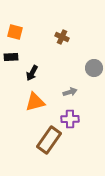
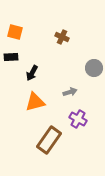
purple cross: moved 8 px right; rotated 30 degrees clockwise
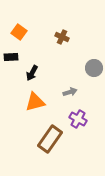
orange square: moved 4 px right; rotated 21 degrees clockwise
brown rectangle: moved 1 px right, 1 px up
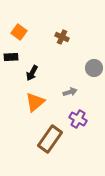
orange triangle: rotated 25 degrees counterclockwise
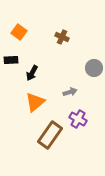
black rectangle: moved 3 px down
brown rectangle: moved 4 px up
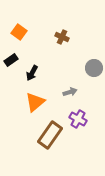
black rectangle: rotated 32 degrees counterclockwise
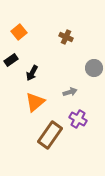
orange square: rotated 14 degrees clockwise
brown cross: moved 4 px right
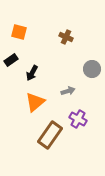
orange square: rotated 35 degrees counterclockwise
gray circle: moved 2 px left, 1 px down
gray arrow: moved 2 px left, 1 px up
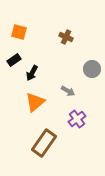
black rectangle: moved 3 px right
gray arrow: rotated 48 degrees clockwise
purple cross: moved 1 px left; rotated 24 degrees clockwise
brown rectangle: moved 6 px left, 8 px down
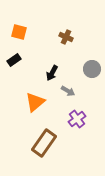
black arrow: moved 20 px right
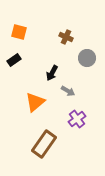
gray circle: moved 5 px left, 11 px up
brown rectangle: moved 1 px down
